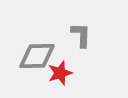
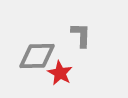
red star: rotated 25 degrees counterclockwise
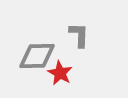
gray L-shape: moved 2 px left
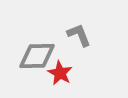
gray L-shape: rotated 24 degrees counterclockwise
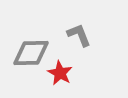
gray diamond: moved 6 px left, 3 px up
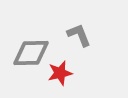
red star: rotated 30 degrees clockwise
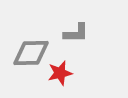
gray L-shape: moved 3 px left, 2 px up; rotated 112 degrees clockwise
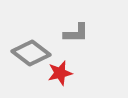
gray diamond: rotated 39 degrees clockwise
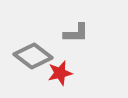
gray diamond: moved 2 px right, 3 px down
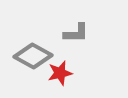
gray diamond: rotated 9 degrees counterclockwise
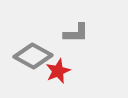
red star: moved 2 px left, 2 px up; rotated 10 degrees counterclockwise
